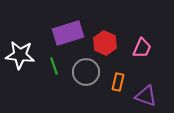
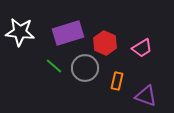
pink trapezoid: rotated 35 degrees clockwise
white star: moved 23 px up
green line: rotated 30 degrees counterclockwise
gray circle: moved 1 px left, 4 px up
orange rectangle: moved 1 px left, 1 px up
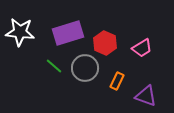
orange rectangle: rotated 12 degrees clockwise
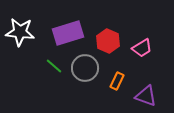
red hexagon: moved 3 px right, 2 px up
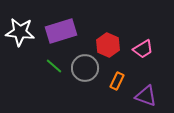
purple rectangle: moved 7 px left, 2 px up
red hexagon: moved 4 px down
pink trapezoid: moved 1 px right, 1 px down
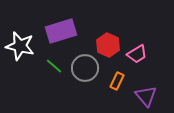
white star: moved 14 px down; rotated 8 degrees clockwise
pink trapezoid: moved 6 px left, 5 px down
purple triangle: rotated 30 degrees clockwise
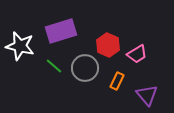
purple triangle: moved 1 px right, 1 px up
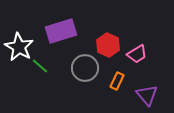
white star: moved 1 px left, 1 px down; rotated 16 degrees clockwise
green line: moved 14 px left
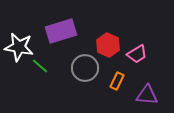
white star: rotated 20 degrees counterclockwise
purple triangle: rotated 45 degrees counterclockwise
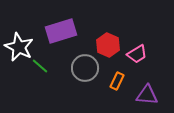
white star: rotated 16 degrees clockwise
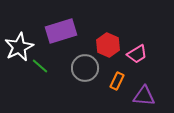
white star: rotated 20 degrees clockwise
purple triangle: moved 3 px left, 1 px down
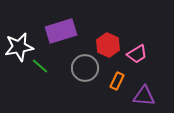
white star: rotated 16 degrees clockwise
